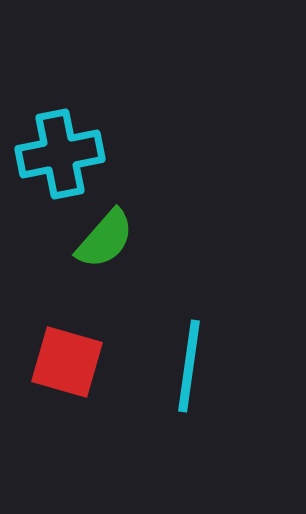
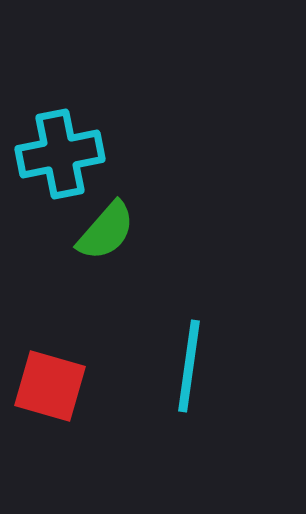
green semicircle: moved 1 px right, 8 px up
red square: moved 17 px left, 24 px down
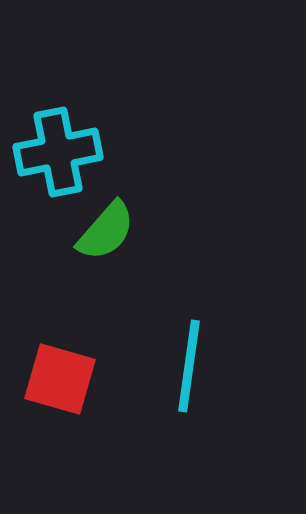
cyan cross: moved 2 px left, 2 px up
red square: moved 10 px right, 7 px up
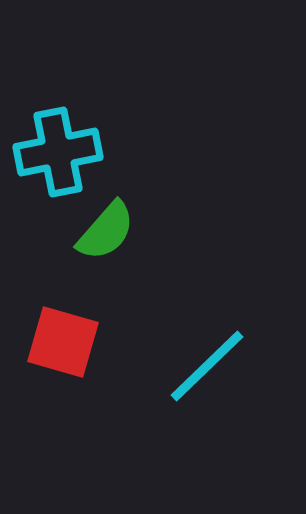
cyan line: moved 18 px right; rotated 38 degrees clockwise
red square: moved 3 px right, 37 px up
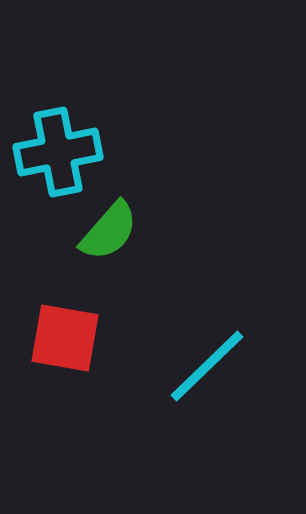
green semicircle: moved 3 px right
red square: moved 2 px right, 4 px up; rotated 6 degrees counterclockwise
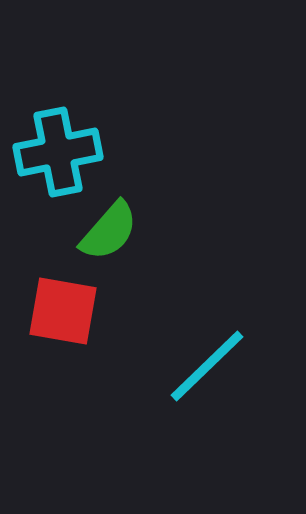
red square: moved 2 px left, 27 px up
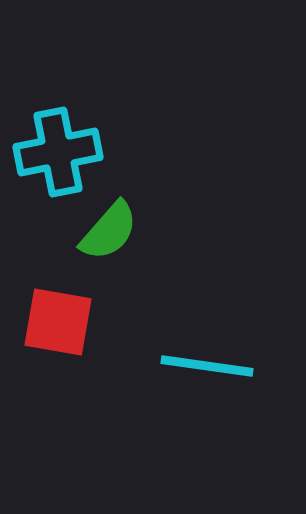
red square: moved 5 px left, 11 px down
cyan line: rotated 52 degrees clockwise
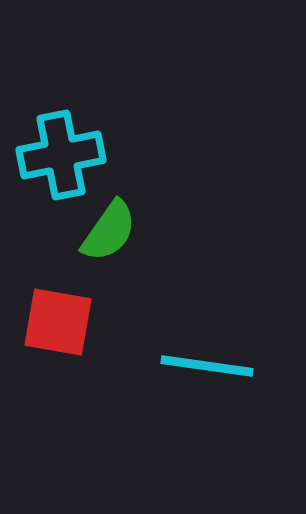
cyan cross: moved 3 px right, 3 px down
green semicircle: rotated 6 degrees counterclockwise
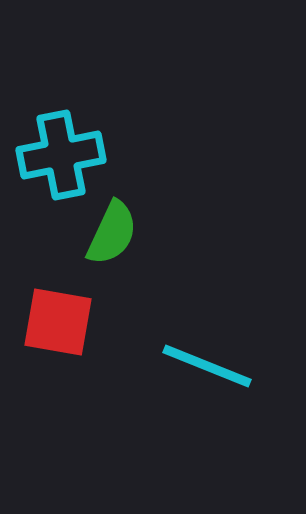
green semicircle: moved 3 px right, 2 px down; rotated 10 degrees counterclockwise
cyan line: rotated 14 degrees clockwise
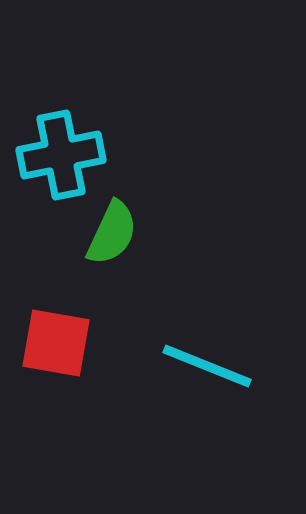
red square: moved 2 px left, 21 px down
